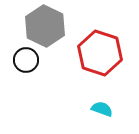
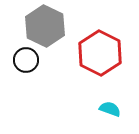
red hexagon: rotated 9 degrees clockwise
cyan semicircle: moved 8 px right
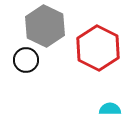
red hexagon: moved 2 px left, 5 px up
cyan semicircle: rotated 20 degrees counterclockwise
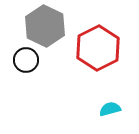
red hexagon: rotated 6 degrees clockwise
cyan semicircle: rotated 15 degrees counterclockwise
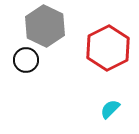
red hexagon: moved 10 px right
cyan semicircle: rotated 30 degrees counterclockwise
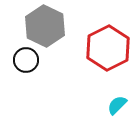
cyan semicircle: moved 7 px right, 4 px up
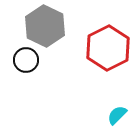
cyan semicircle: moved 10 px down
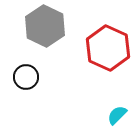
red hexagon: rotated 9 degrees counterclockwise
black circle: moved 17 px down
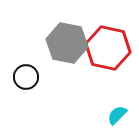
gray hexagon: moved 22 px right, 17 px down; rotated 15 degrees counterclockwise
red hexagon: rotated 12 degrees counterclockwise
